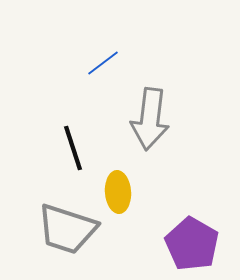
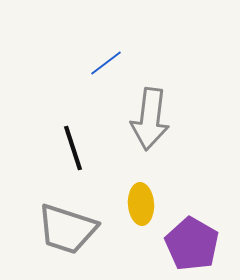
blue line: moved 3 px right
yellow ellipse: moved 23 px right, 12 px down
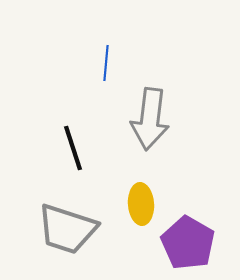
blue line: rotated 48 degrees counterclockwise
purple pentagon: moved 4 px left, 1 px up
